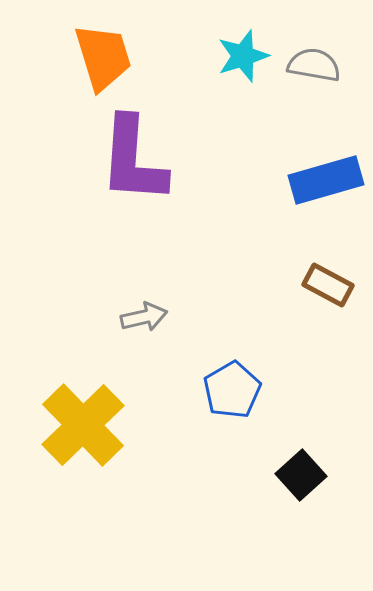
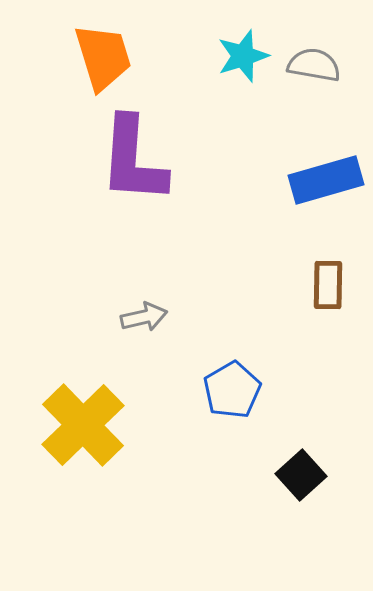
brown rectangle: rotated 63 degrees clockwise
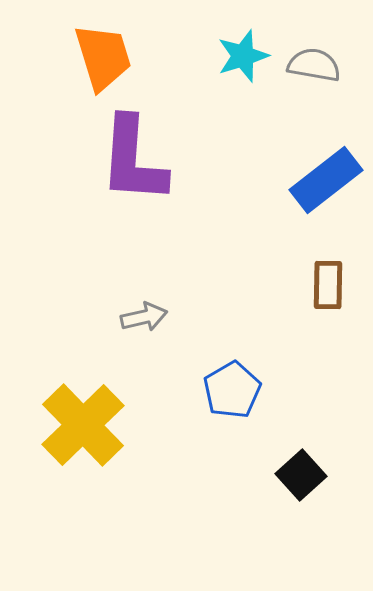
blue rectangle: rotated 22 degrees counterclockwise
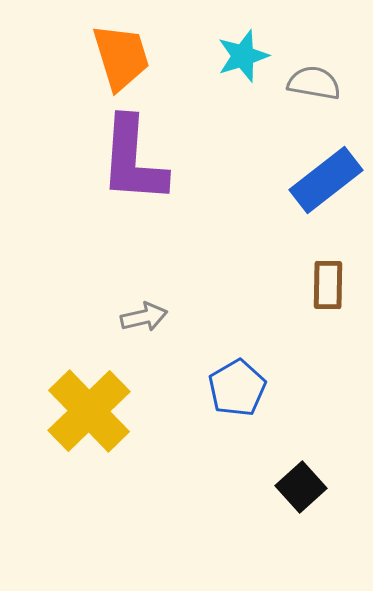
orange trapezoid: moved 18 px right
gray semicircle: moved 18 px down
blue pentagon: moved 5 px right, 2 px up
yellow cross: moved 6 px right, 14 px up
black square: moved 12 px down
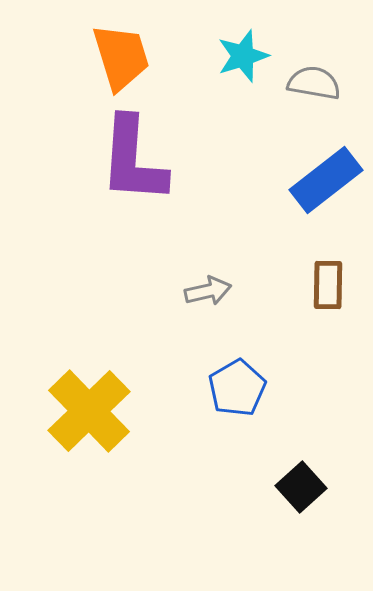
gray arrow: moved 64 px right, 26 px up
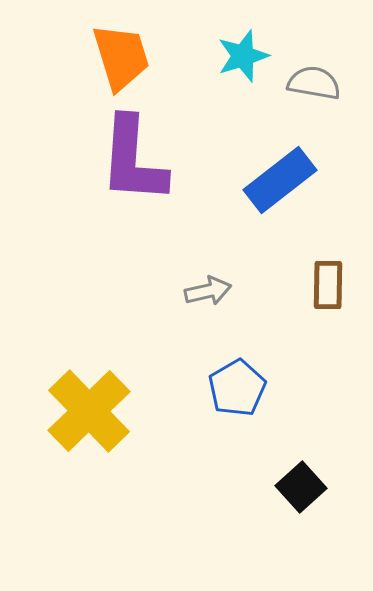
blue rectangle: moved 46 px left
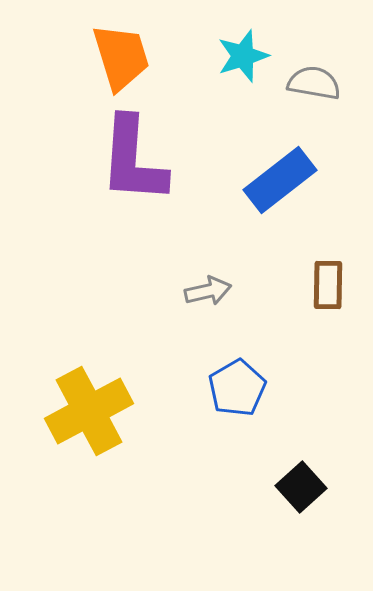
yellow cross: rotated 16 degrees clockwise
